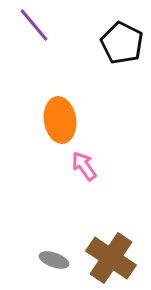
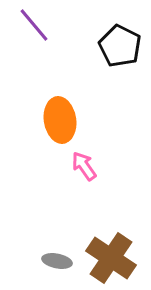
black pentagon: moved 2 px left, 3 px down
gray ellipse: moved 3 px right, 1 px down; rotated 8 degrees counterclockwise
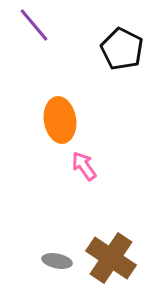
black pentagon: moved 2 px right, 3 px down
